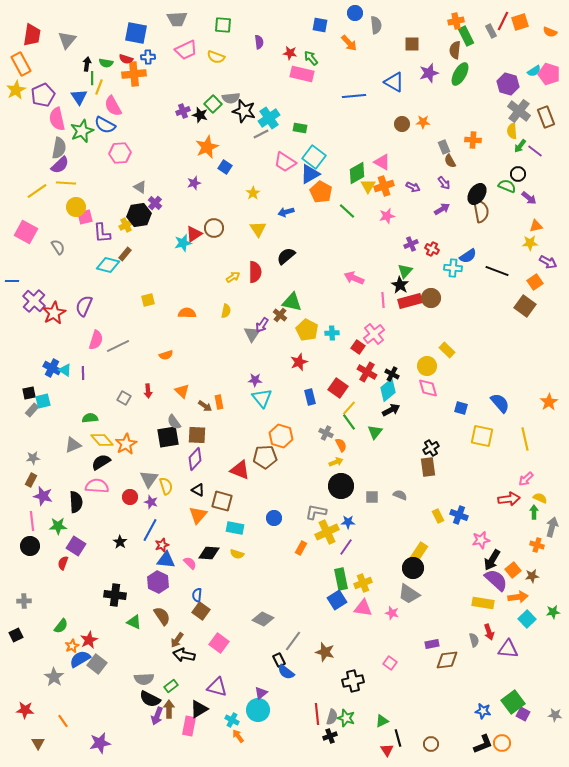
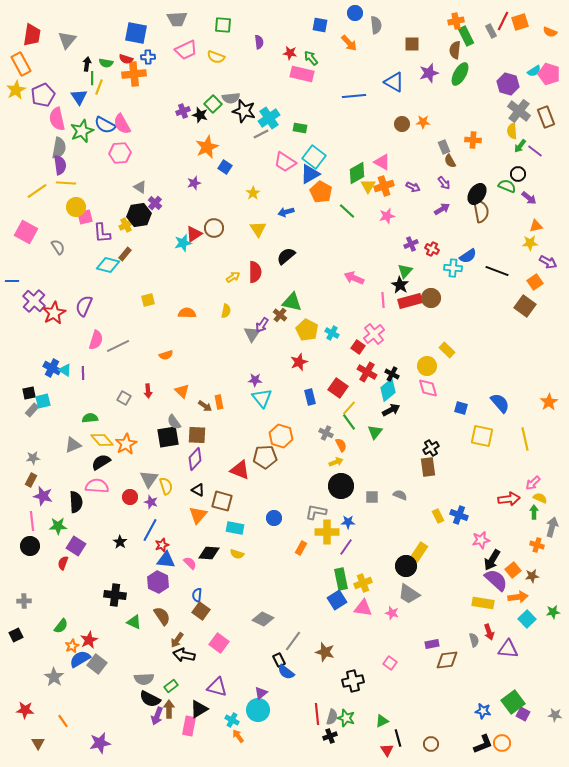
pink semicircle at (113, 106): moved 9 px right, 18 px down
purple semicircle at (60, 165): rotated 54 degrees counterclockwise
cyan cross at (332, 333): rotated 32 degrees clockwise
pink arrow at (526, 479): moved 7 px right, 4 px down
yellow cross at (327, 532): rotated 25 degrees clockwise
black circle at (413, 568): moved 7 px left, 2 px up
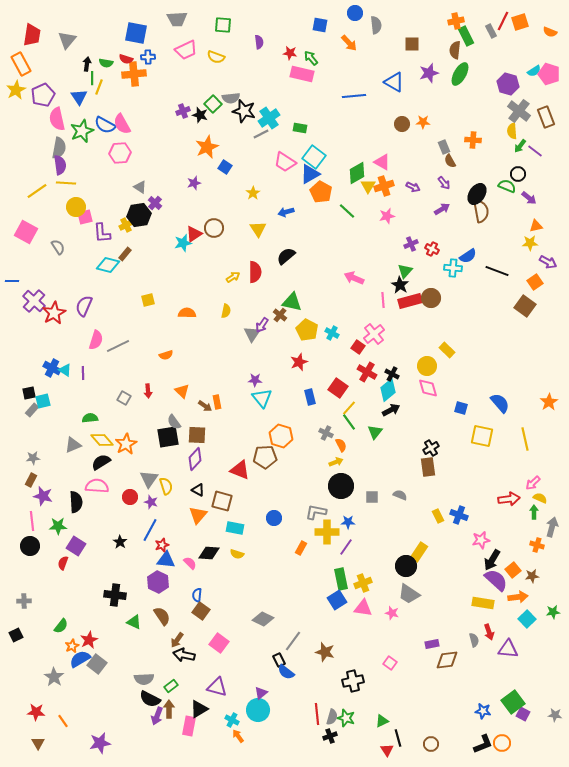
orange rectangle at (219, 402): moved 2 px left
red star at (25, 710): moved 11 px right, 2 px down
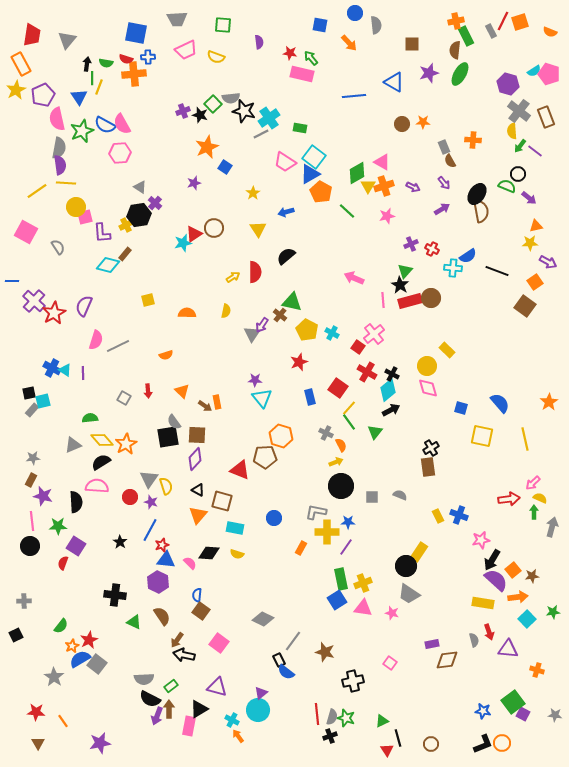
orange cross at (537, 545): moved 125 px down
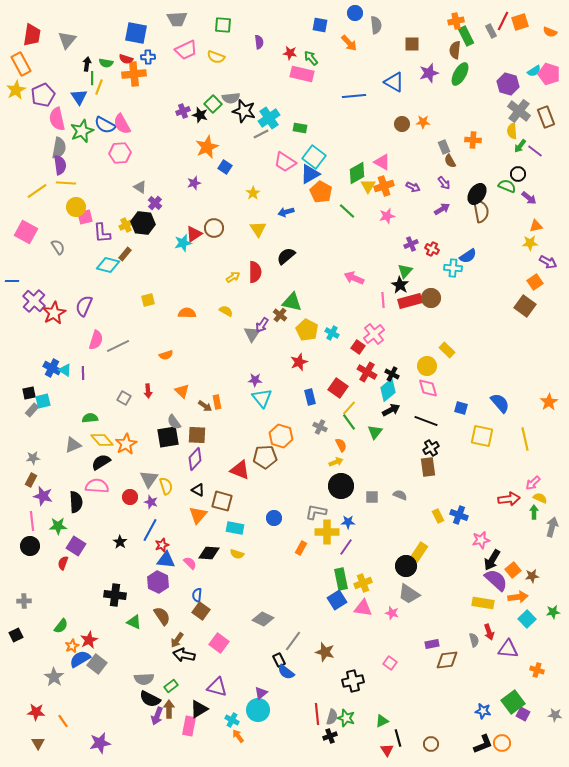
black hexagon at (139, 215): moved 4 px right, 8 px down; rotated 15 degrees clockwise
black line at (497, 271): moved 71 px left, 150 px down
yellow semicircle at (226, 311): rotated 72 degrees counterclockwise
gray cross at (326, 433): moved 6 px left, 6 px up
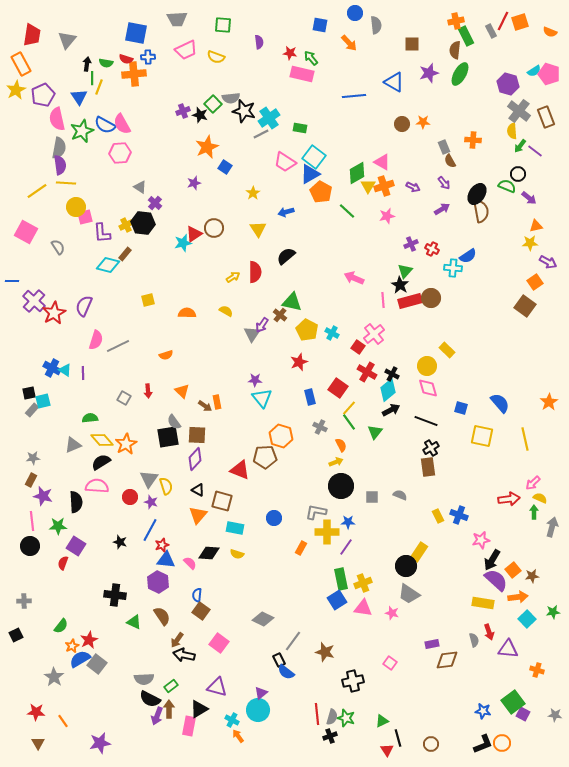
black star at (120, 542): rotated 16 degrees counterclockwise
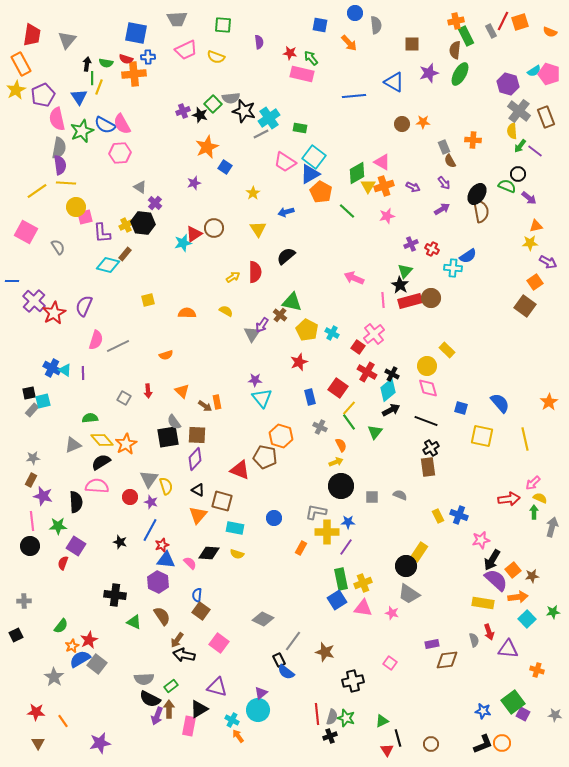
brown pentagon at (265, 457): rotated 15 degrees clockwise
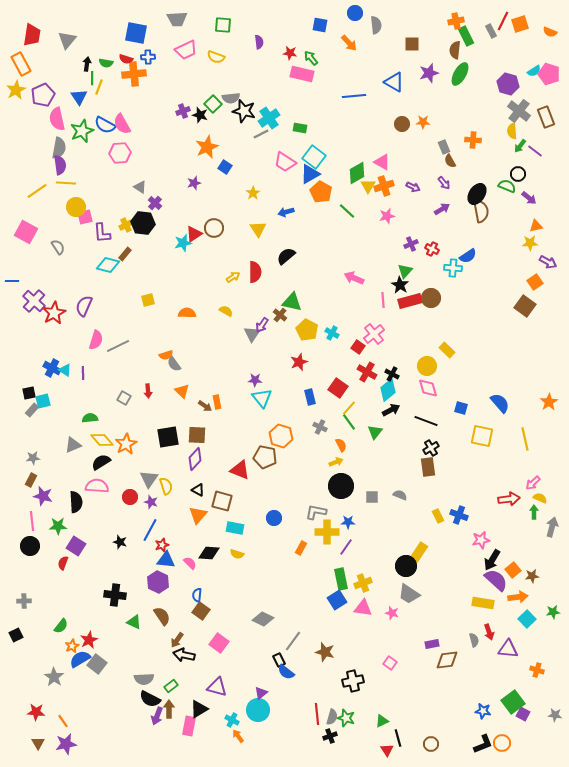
orange square at (520, 22): moved 2 px down
gray semicircle at (174, 422): moved 58 px up
purple star at (100, 743): moved 34 px left, 1 px down
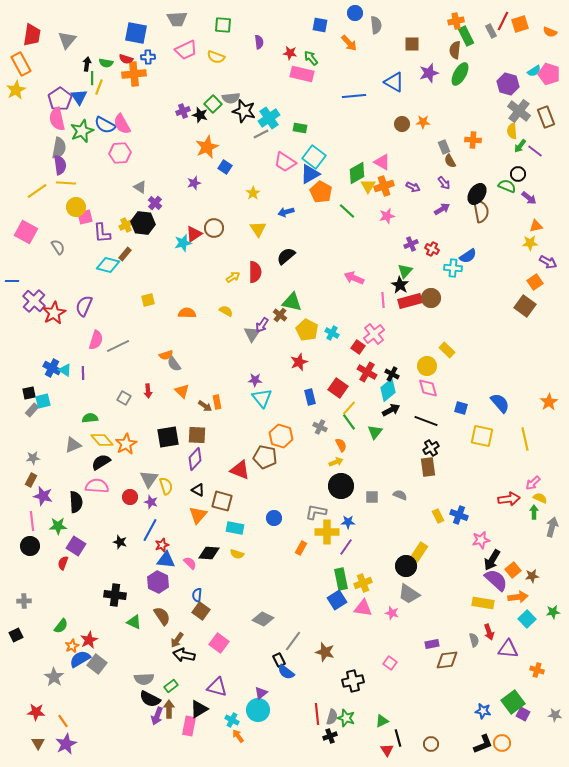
purple pentagon at (43, 95): moved 17 px right, 4 px down; rotated 10 degrees counterclockwise
purple star at (66, 744): rotated 15 degrees counterclockwise
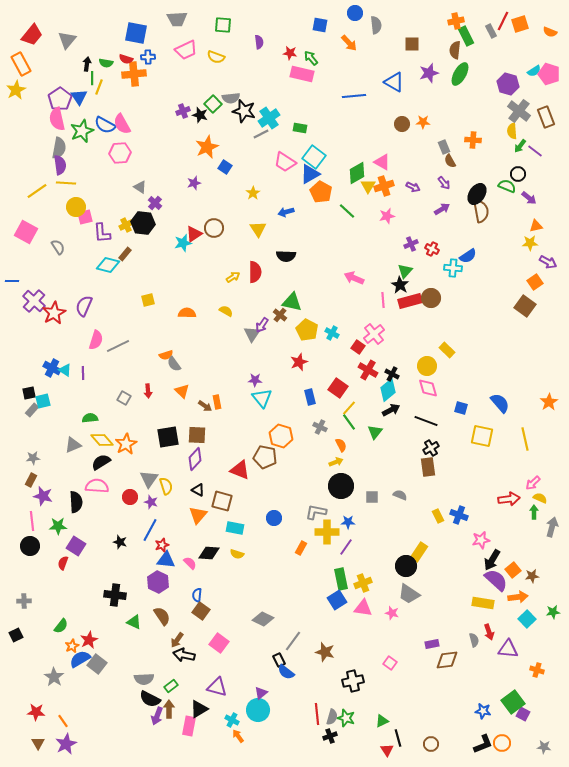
red trapezoid at (32, 35): rotated 30 degrees clockwise
black semicircle at (286, 256): rotated 138 degrees counterclockwise
red cross at (367, 372): moved 1 px right, 2 px up
gray star at (555, 715): moved 11 px left, 32 px down
